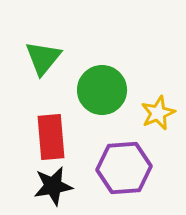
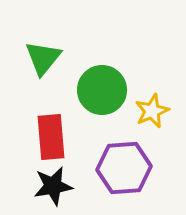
yellow star: moved 6 px left, 2 px up
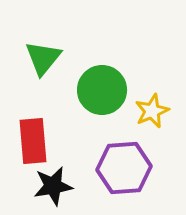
red rectangle: moved 18 px left, 4 px down
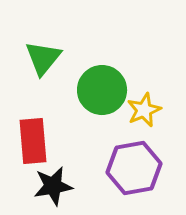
yellow star: moved 8 px left, 1 px up
purple hexagon: moved 10 px right; rotated 6 degrees counterclockwise
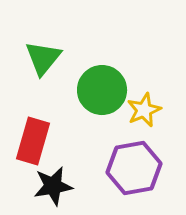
red rectangle: rotated 21 degrees clockwise
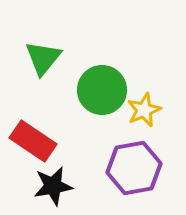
red rectangle: rotated 72 degrees counterclockwise
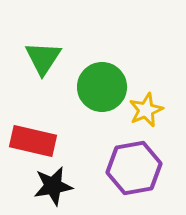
green triangle: rotated 6 degrees counterclockwise
green circle: moved 3 px up
yellow star: moved 2 px right
red rectangle: rotated 21 degrees counterclockwise
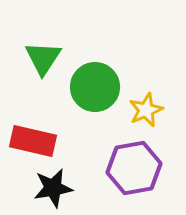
green circle: moved 7 px left
black star: moved 2 px down
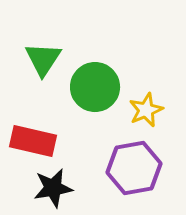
green triangle: moved 1 px down
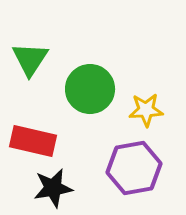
green triangle: moved 13 px left
green circle: moved 5 px left, 2 px down
yellow star: rotated 20 degrees clockwise
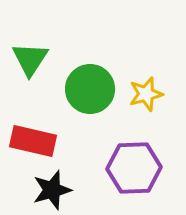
yellow star: moved 16 px up; rotated 12 degrees counterclockwise
purple hexagon: rotated 8 degrees clockwise
black star: moved 1 px left, 2 px down; rotated 6 degrees counterclockwise
